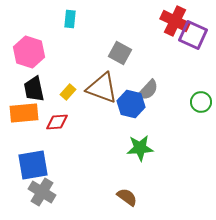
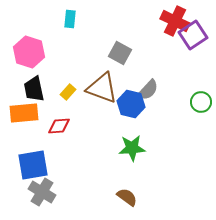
purple square: rotated 32 degrees clockwise
red diamond: moved 2 px right, 4 px down
green star: moved 8 px left
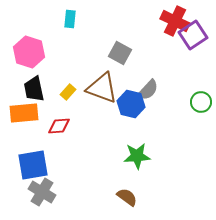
green star: moved 5 px right, 8 px down
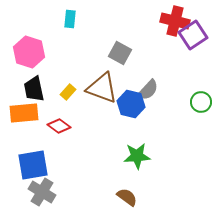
red cross: rotated 12 degrees counterclockwise
red diamond: rotated 40 degrees clockwise
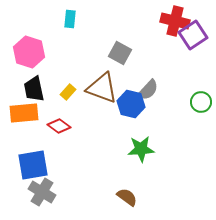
green star: moved 4 px right, 7 px up
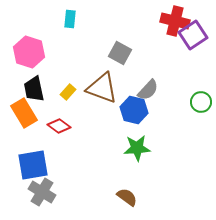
blue hexagon: moved 3 px right, 6 px down
orange rectangle: rotated 64 degrees clockwise
green star: moved 4 px left, 1 px up
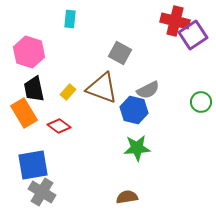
gray semicircle: rotated 20 degrees clockwise
brown semicircle: rotated 45 degrees counterclockwise
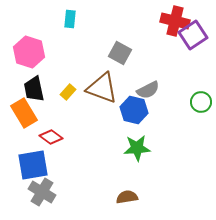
red diamond: moved 8 px left, 11 px down
